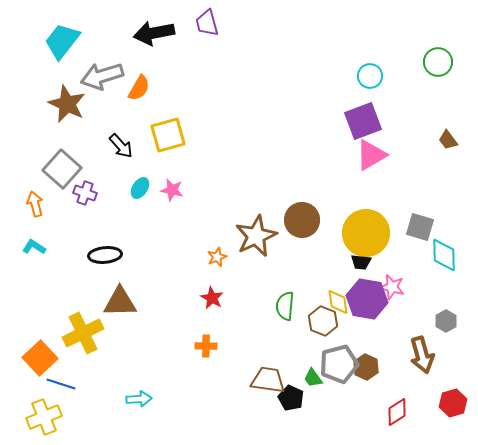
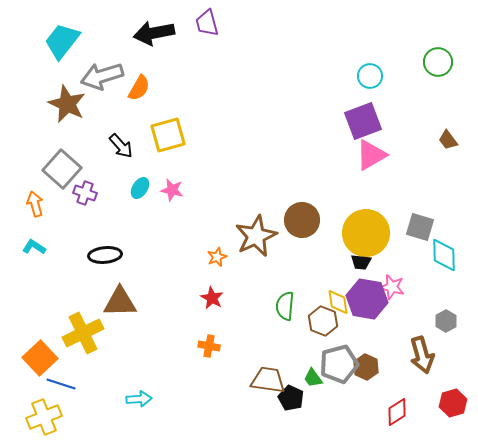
orange cross at (206, 346): moved 3 px right; rotated 10 degrees clockwise
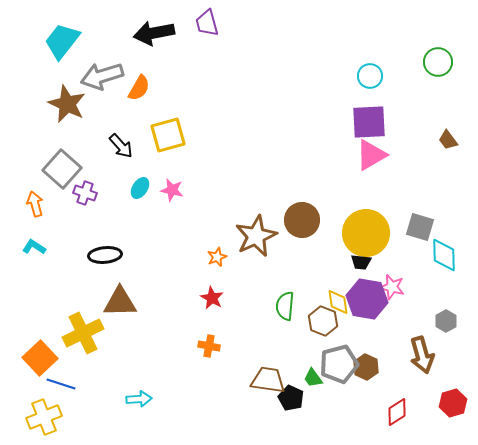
purple square at (363, 121): moved 6 px right, 1 px down; rotated 18 degrees clockwise
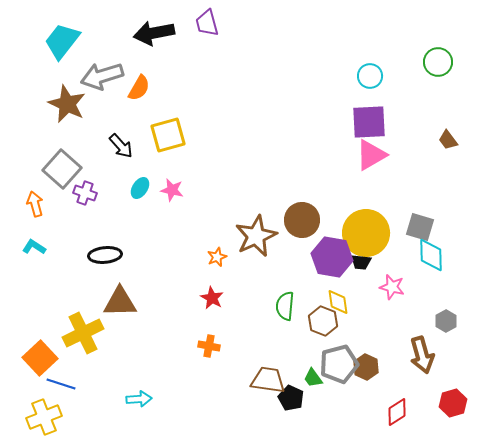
cyan diamond at (444, 255): moved 13 px left
purple hexagon at (367, 299): moved 35 px left, 42 px up
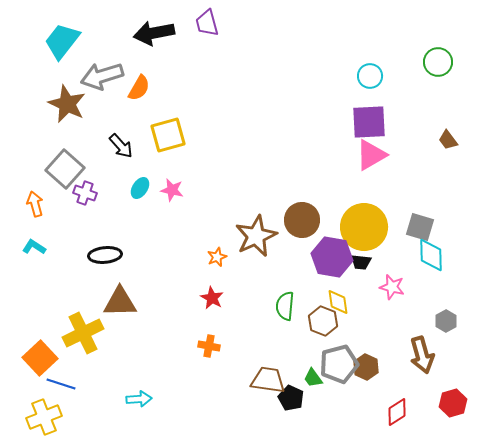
gray square at (62, 169): moved 3 px right
yellow circle at (366, 233): moved 2 px left, 6 px up
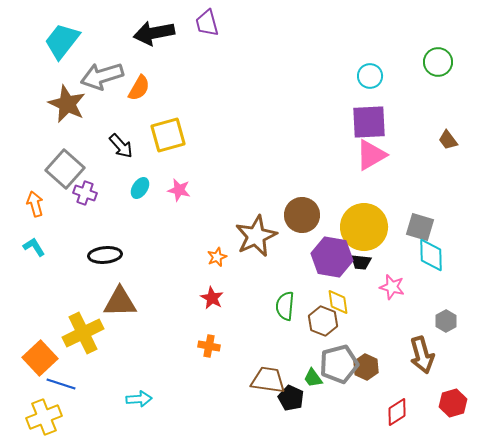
pink star at (172, 190): moved 7 px right
brown circle at (302, 220): moved 5 px up
cyan L-shape at (34, 247): rotated 25 degrees clockwise
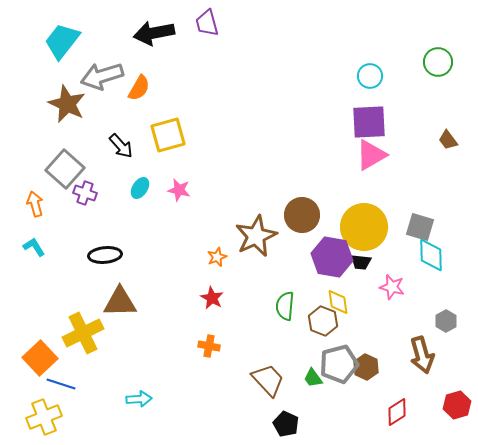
brown trapezoid at (268, 380): rotated 39 degrees clockwise
black pentagon at (291, 398): moved 5 px left, 26 px down
red hexagon at (453, 403): moved 4 px right, 2 px down
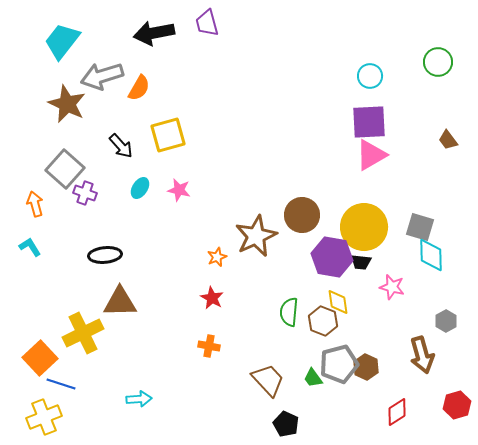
cyan L-shape at (34, 247): moved 4 px left
green semicircle at (285, 306): moved 4 px right, 6 px down
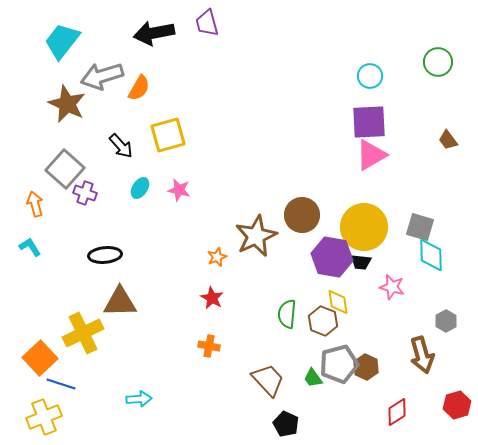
green semicircle at (289, 312): moved 2 px left, 2 px down
